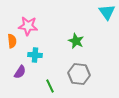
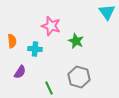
pink star: moved 23 px right; rotated 12 degrees clockwise
cyan cross: moved 6 px up
gray hexagon: moved 3 px down; rotated 10 degrees clockwise
green line: moved 1 px left, 2 px down
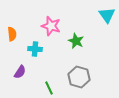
cyan triangle: moved 3 px down
orange semicircle: moved 7 px up
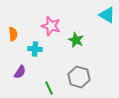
cyan triangle: rotated 24 degrees counterclockwise
orange semicircle: moved 1 px right
green star: moved 1 px up
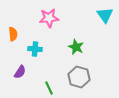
cyan triangle: moved 2 px left; rotated 24 degrees clockwise
pink star: moved 2 px left, 8 px up; rotated 24 degrees counterclockwise
green star: moved 7 px down
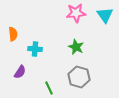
pink star: moved 27 px right, 5 px up
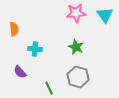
orange semicircle: moved 1 px right, 5 px up
purple semicircle: rotated 104 degrees clockwise
gray hexagon: moved 1 px left
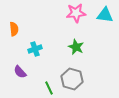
cyan triangle: rotated 48 degrees counterclockwise
cyan cross: rotated 24 degrees counterclockwise
gray hexagon: moved 6 px left, 2 px down
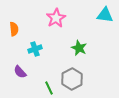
pink star: moved 20 px left, 5 px down; rotated 24 degrees counterclockwise
green star: moved 3 px right, 1 px down
gray hexagon: rotated 15 degrees clockwise
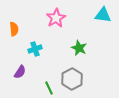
cyan triangle: moved 2 px left
purple semicircle: rotated 104 degrees counterclockwise
